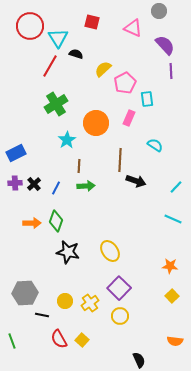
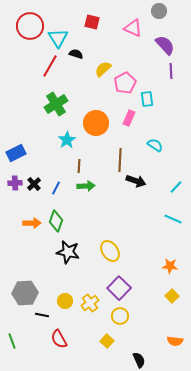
yellow square at (82, 340): moved 25 px right, 1 px down
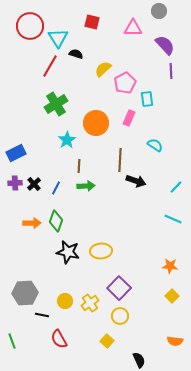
pink triangle at (133, 28): rotated 24 degrees counterclockwise
yellow ellipse at (110, 251): moved 9 px left; rotated 60 degrees counterclockwise
